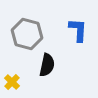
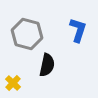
blue L-shape: rotated 15 degrees clockwise
yellow cross: moved 1 px right, 1 px down
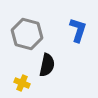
yellow cross: moved 9 px right; rotated 21 degrees counterclockwise
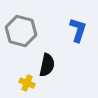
gray hexagon: moved 6 px left, 3 px up
yellow cross: moved 5 px right
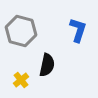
yellow cross: moved 6 px left, 3 px up; rotated 28 degrees clockwise
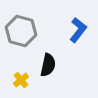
blue L-shape: rotated 20 degrees clockwise
black semicircle: moved 1 px right
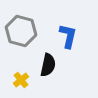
blue L-shape: moved 10 px left, 6 px down; rotated 25 degrees counterclockwise
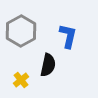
gray hexagon: rotated 16 degrees clockwise
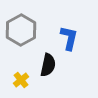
gray hexagon: moved 1 px up
blue L-shape: moved 1 px right, 2 px down
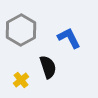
blue L-shape: rotated 40 degrees counterclockwise
black semicircle: moved 2 px down; rotated 30 degrees counterclockwise
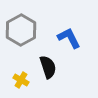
yellow cross: rotated 21 degrees counterclockwise
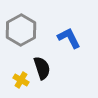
black semicircle: moved 6 px left, 1 px down
